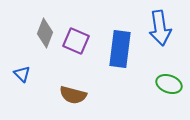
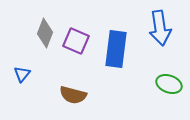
blue rectangle: moved 4 px left
blue triangle: rotated 24 degrees clockwise
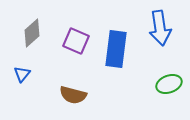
gray diamond: moved 13 px left; rotated 28 degrees clockwise
green ellipse: rotated 40 degrees counterclockwise
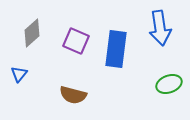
blue triangle: moved 3 px left
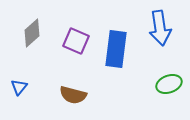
blue triangle: moved 13 px down
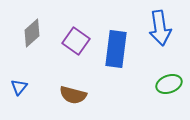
purple square: rotated 12 degrees clockwise
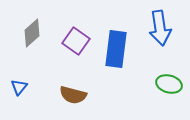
green ellipse: rotated 35 degrees clockwise
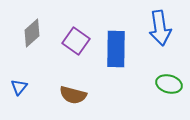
blue rectangle: rotated 6 degrees counterclockwise
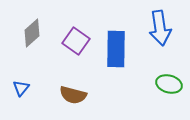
blue triangle: moved 2 px right, 1 px down
